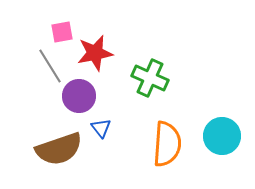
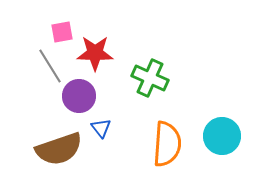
red star: rotated 12 degrees clockwise
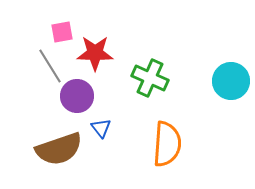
purple circle: moved 2 px left
cyan circle: moved 9 px right, 55 px up
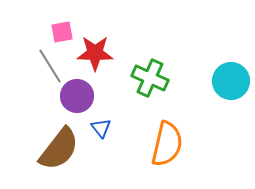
orange semicircle: rotated 9 degrees clockwise
brown semicircle: rotated 33 degrees counterclockwise
